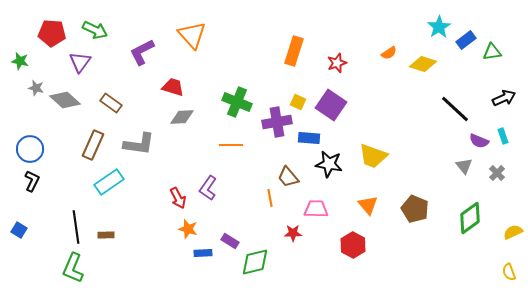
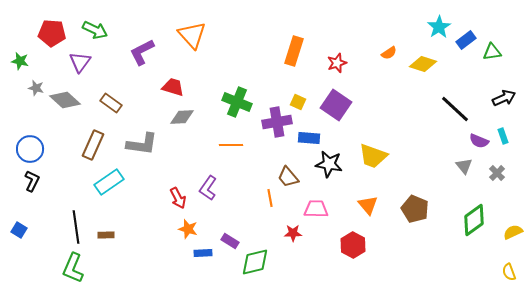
purple square at (331, 105): moved 5 px right
gray L-shape at (139, 144): moved 3 px right
green diamond at (470, 218): moved 4 px right, 2 px down
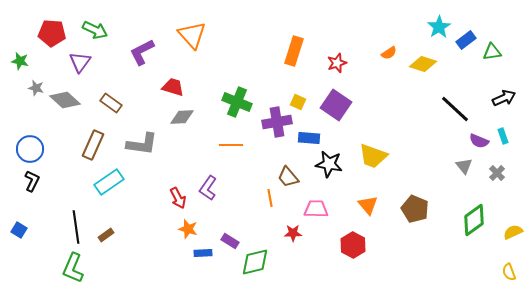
brown rectangle at (106, 235): rotated 35 degrees counterclockwise
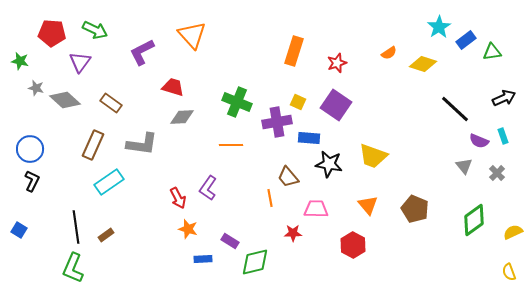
blue rectangle at (203, 253): moved 6 px down
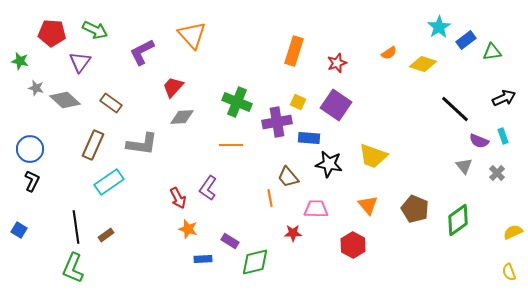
red trapezoid at (173, 87): rotated 65 degrees counterclockwise
green diamond at (474, 220): moved 16 px left
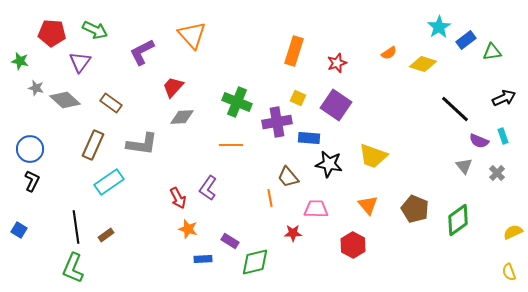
yellow square at (298, 102): moved 4 px up
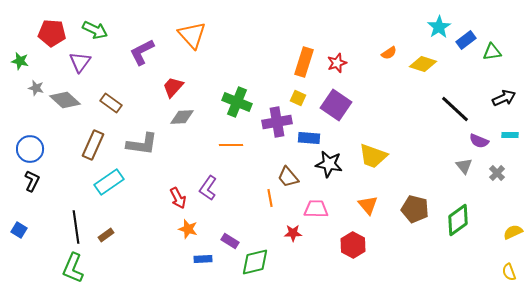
orange rectangle at (294, 51): moved 10 px right, 11 px down
cyan rectangle at (503, 136): moved 7 px right, 1 px up; rotated 70 degrees counterclockwise
brown pentagon at (415, 209): rotated 8 degrees counterclockwise
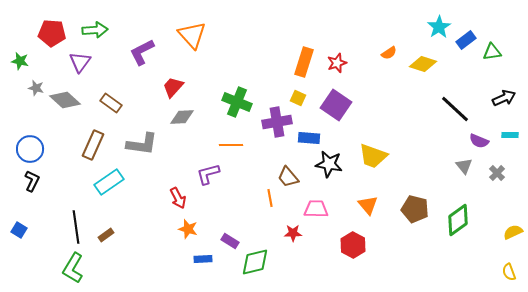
green arrow at (95, 30): rotated 30 degrees counterclockwise
purple L-shape at (208, 188): moved 14 px up; rotated 40 degrees clockwise
green L-shape at (73, 268): rotated 8 degrees clockwise
